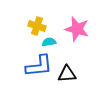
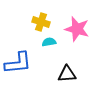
yellow cross: moved 4 px right, 4 px up
blue L-shape: moved 21 px left, 3 px up
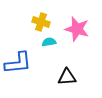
black triangle: moved 3 px down
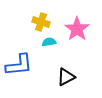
pink star: rotated 20 degrees clockwise
blue L-shape: moved 1 px right, 2 px down
black triangle: moved 1 px left; rotated 24 degrees counterclockwise
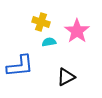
pink star: moved 2 px down
blue L-shape: moved 1 px right, 1 px down
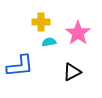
yellow cross: rotated 18 degrees counterclockwise
pink star: moved 1 px right, 2 px down
black triangle: moved 6 px right, 5 px up
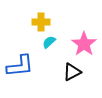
pink star: moved 6 px right, 11 px down
cyan semicircle: rotated 32 degrees counterclockwise
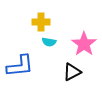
cyan semicircle: rotated 128 degrees counterclockwise
